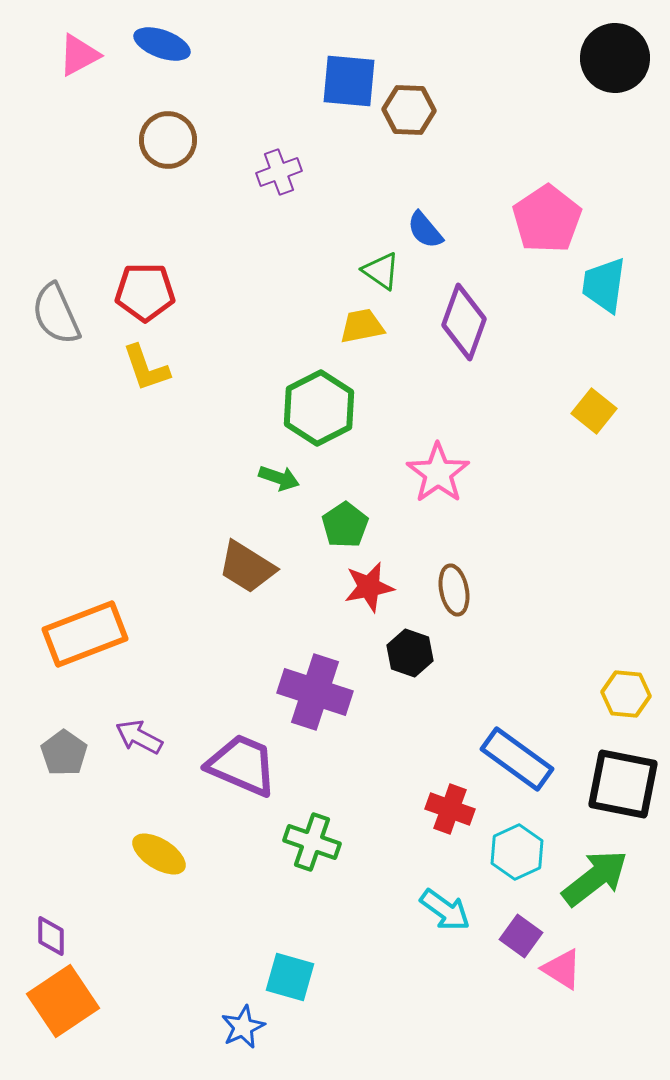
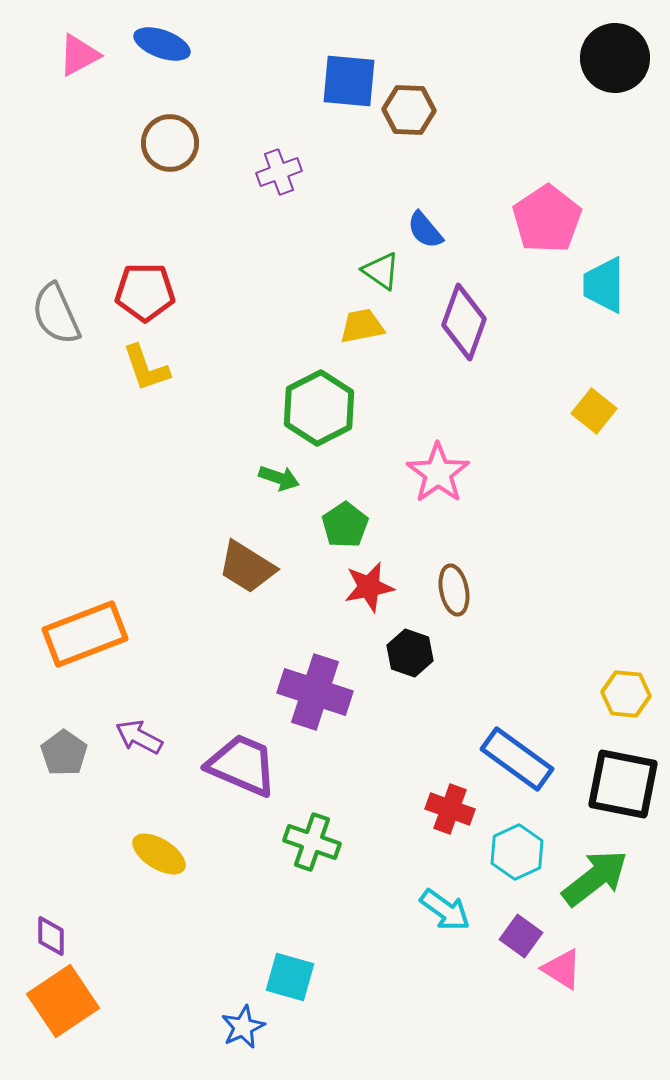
brown circle at (168, 140): moved 2 px right, 3 px down
cyan trapezoid at (604, 285): rotated 8 degrees counterclockwise
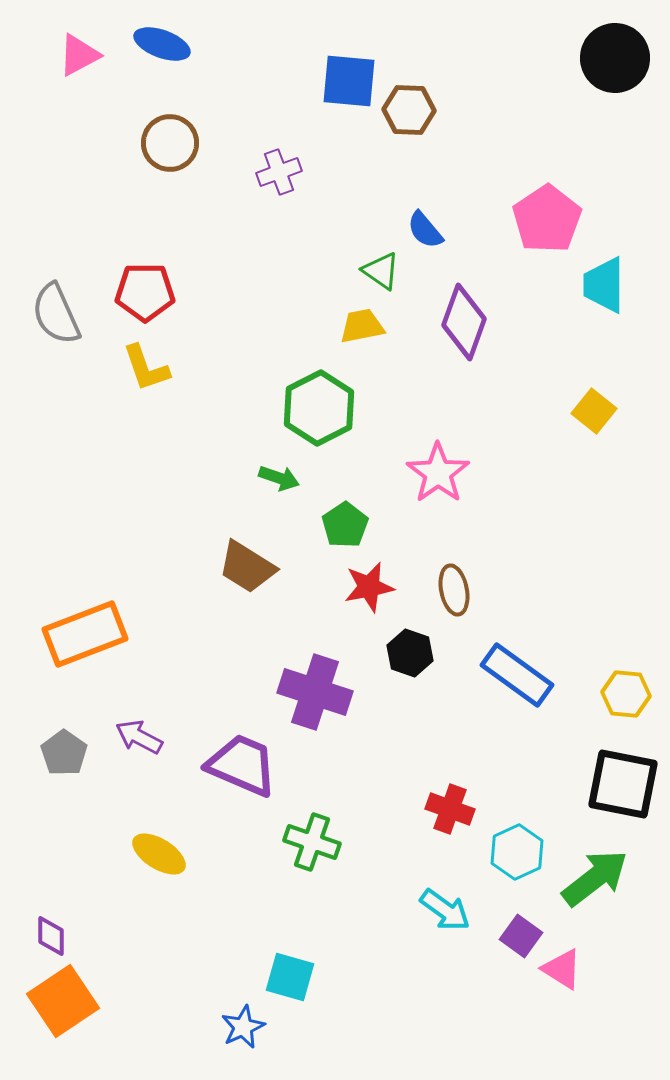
blue rectangle at (517, 759): moved 84 px up
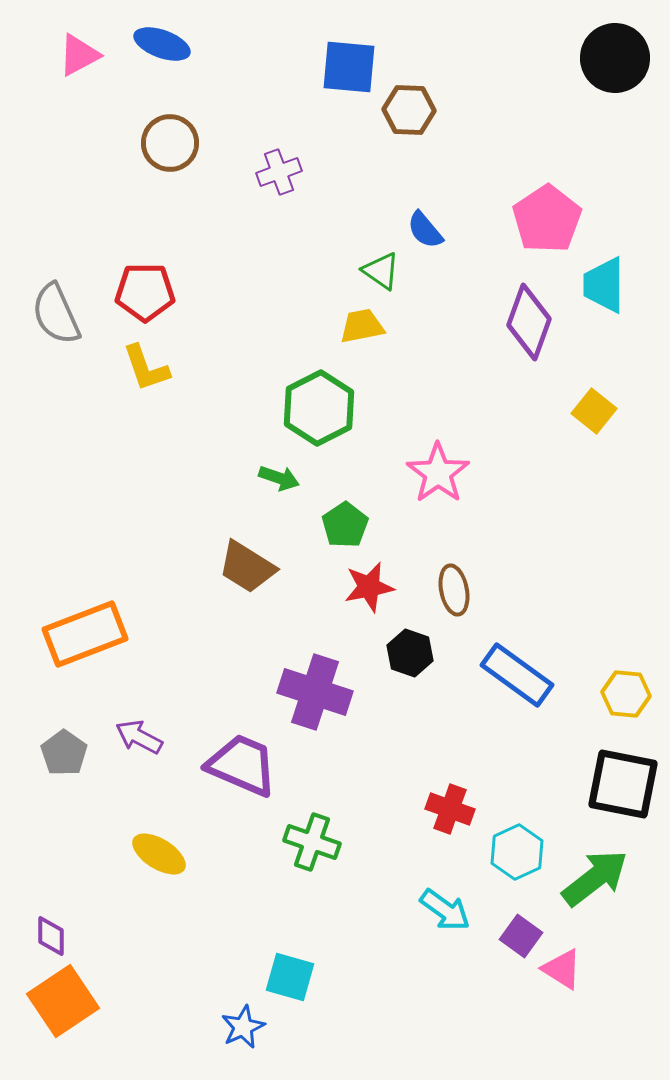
blue square at (349, 81): moved 14 px up
purple diamond at (464, 322): moved 65 px right
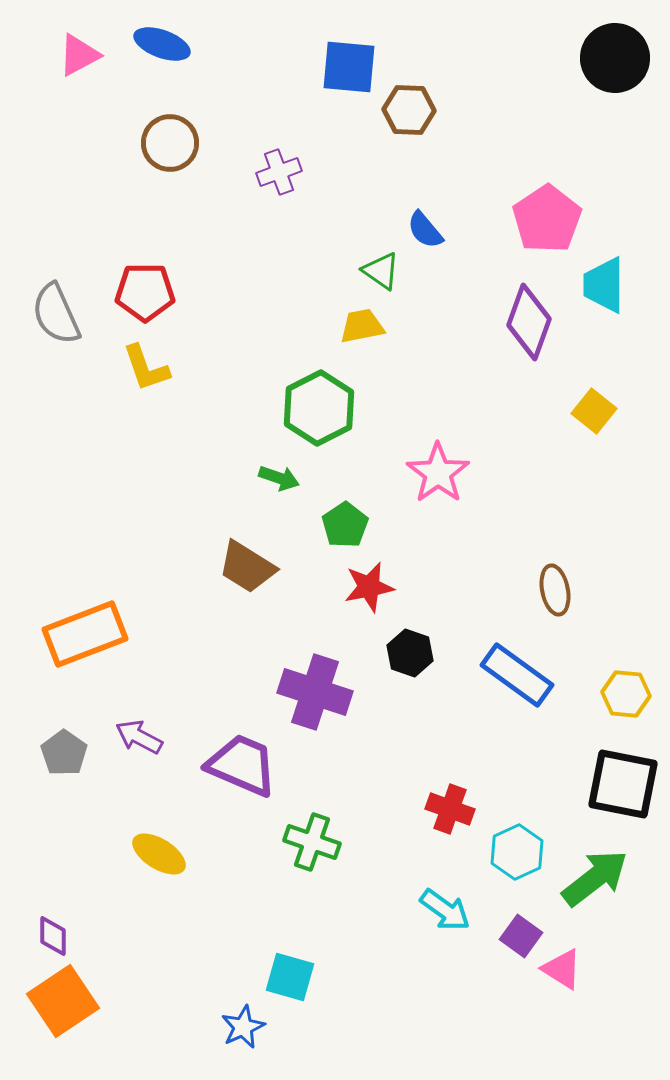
brown ellipse at (454, 590): moved 101 px right
purple diamond at (51, 936): moved 2 px right
